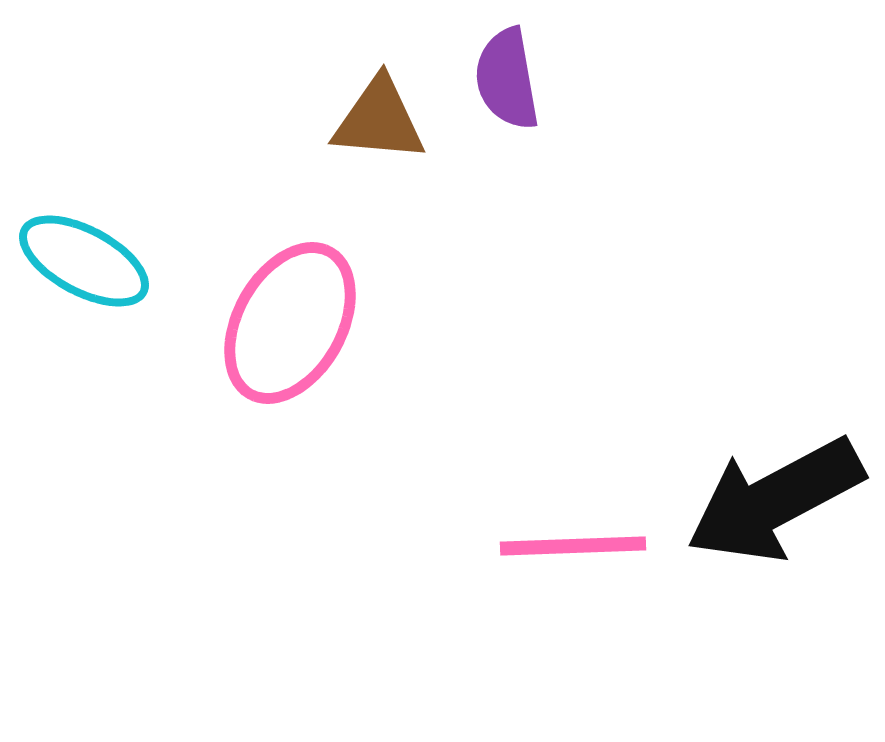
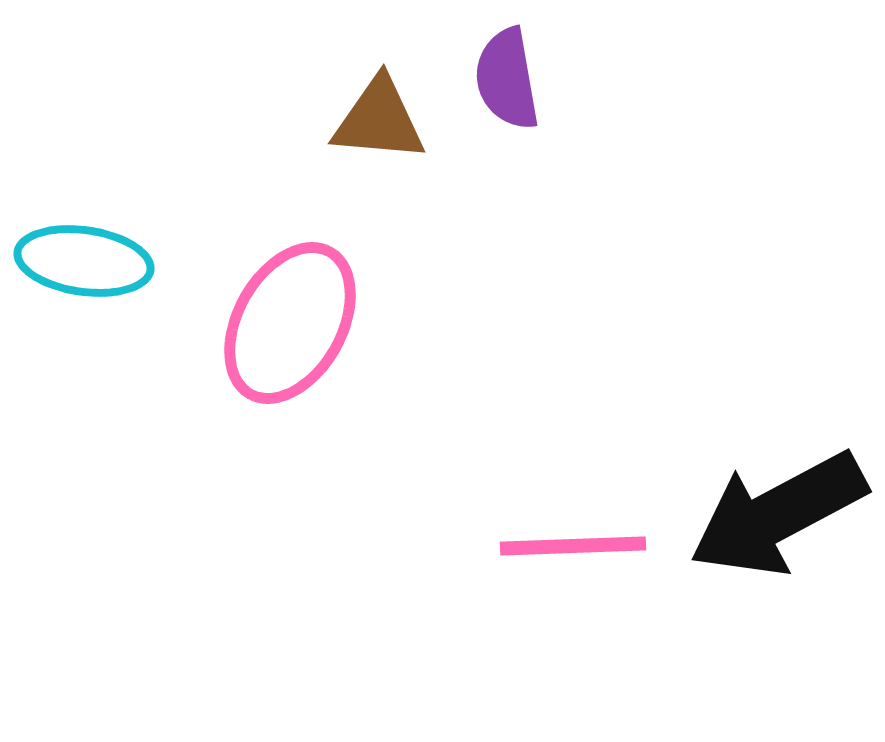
cyan ellipse: rotated 20 degrees counterclockwise
black arrow: moved 3 px right, 14 px down
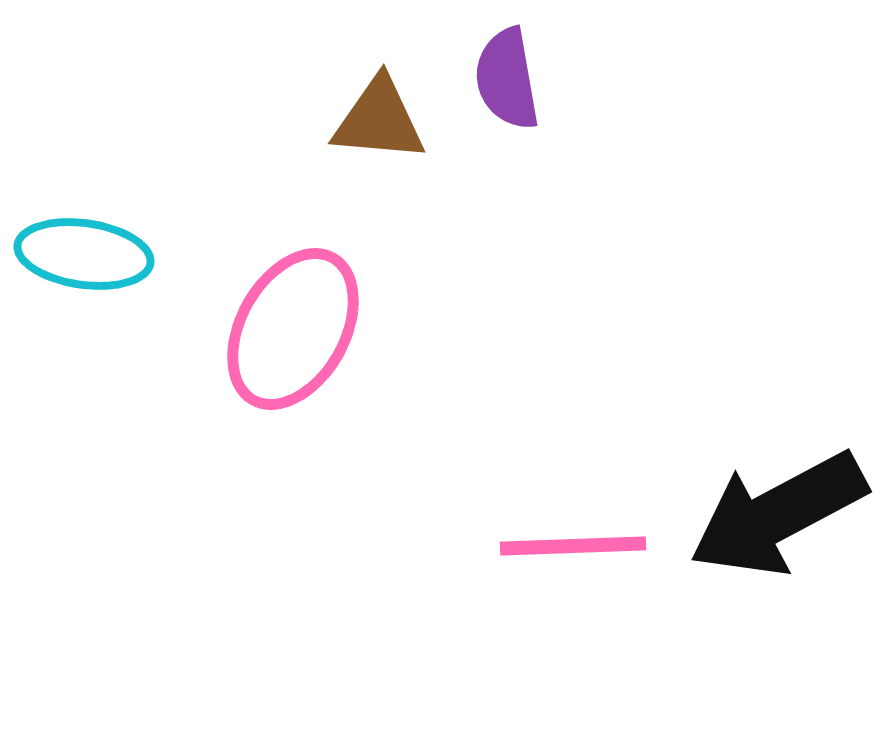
cyan ellipse: moved 7 px up
pink ellipse: moved 3 px right, 6 px down
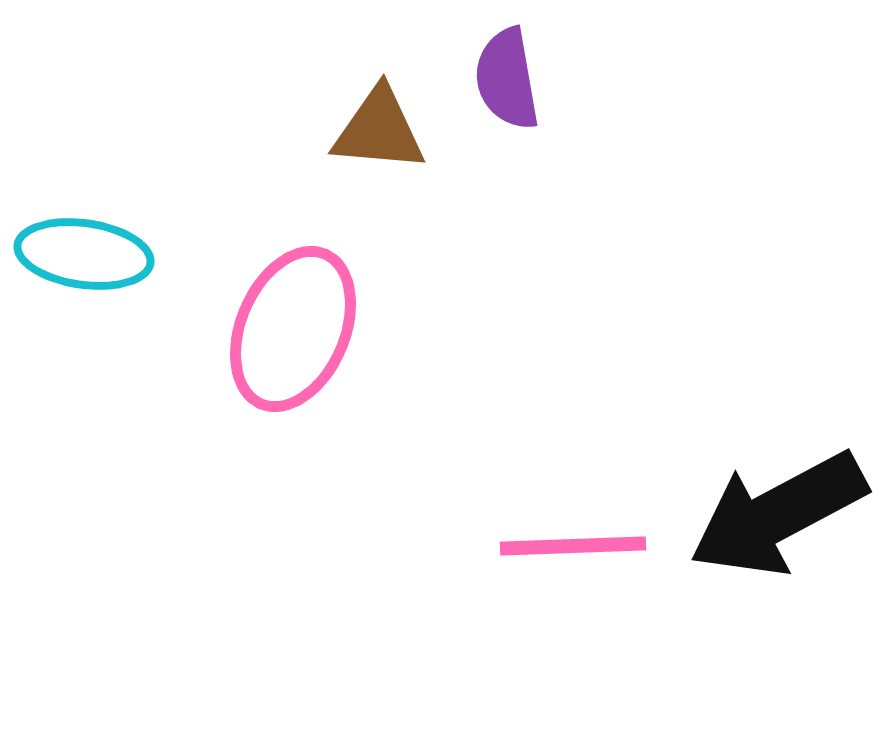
brown triangle: moved 10 px down
pink ellipse: rotated 6 degrees counterclockwise
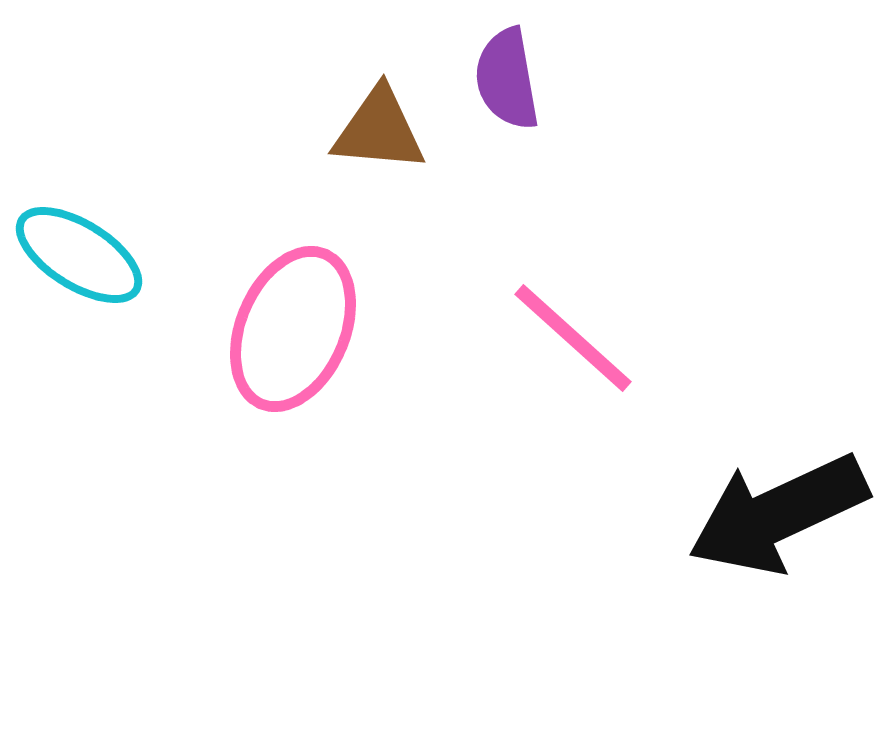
cyan ellipse: moved 5 px left, 1 px down; rotated 24 degrees clockwise
black arrow: rotated 3 degrees clockwise
pink line: moved 208 px up; rotated 44 degrees clockwise
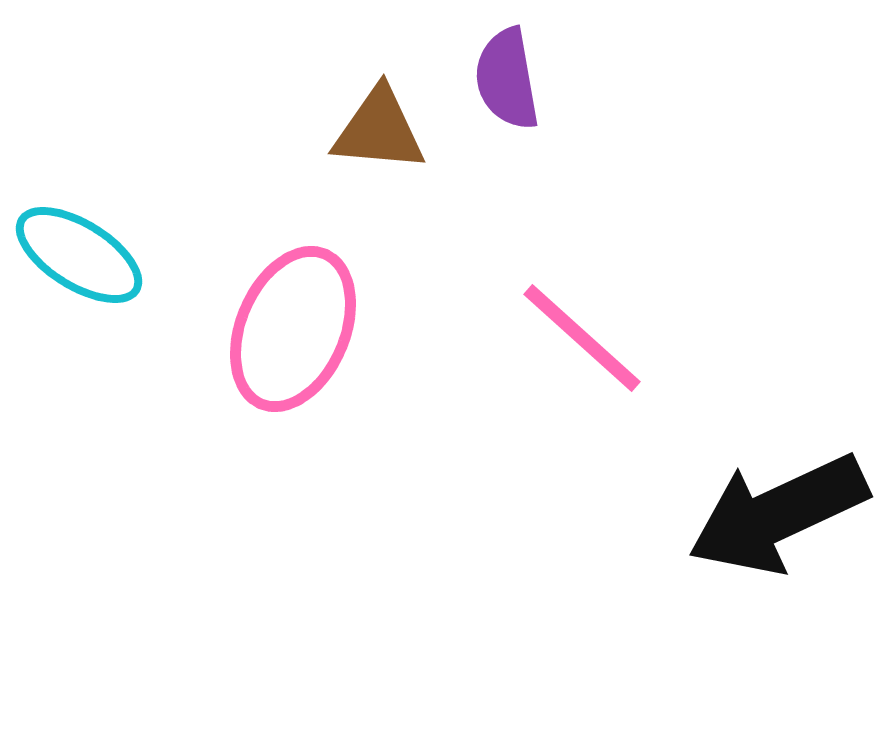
pink line: moved 9 px right
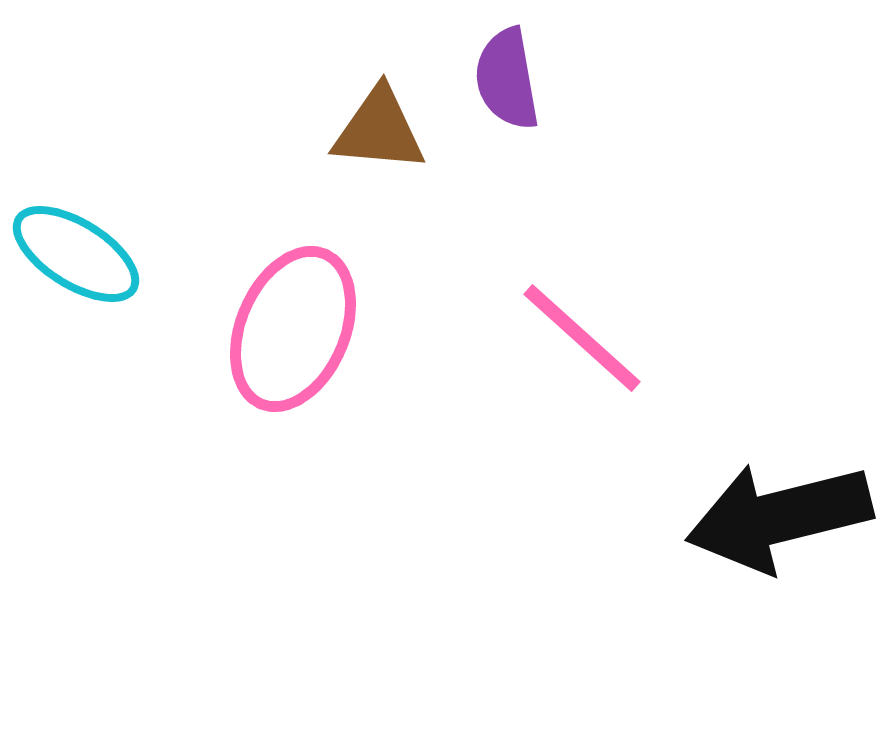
cyan ellipse: moved 3 px left, 1 px up
black arrow: moved 1 px right, 3 px down; rotated 11 degrees clockwise
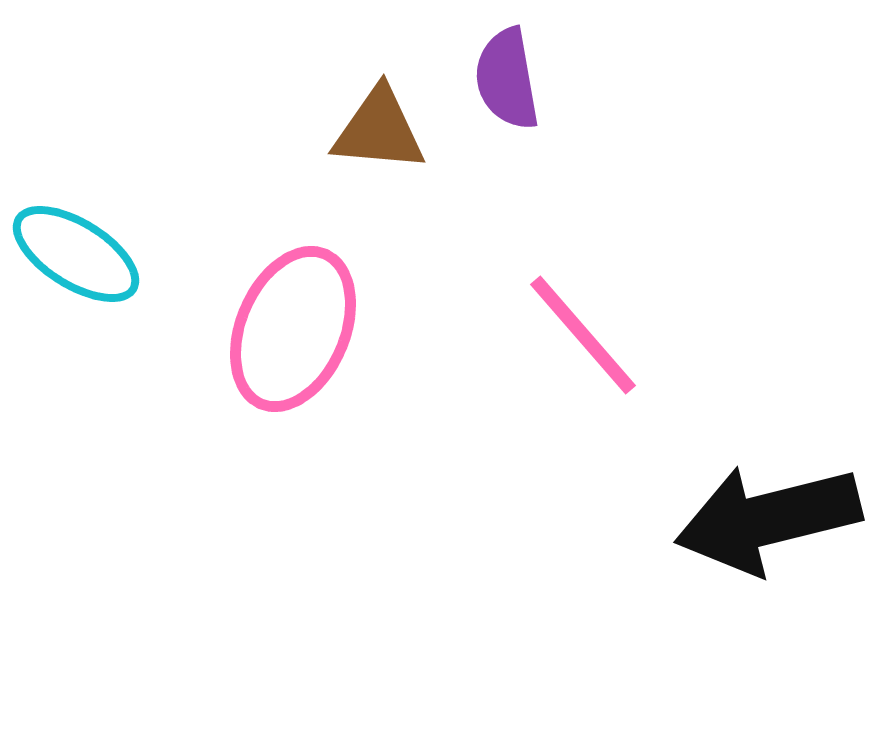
pink line: moved 1 px right, 3 px up; rotated 7 degrees clockwise
black arrow: moved 11 px left, 2 px down
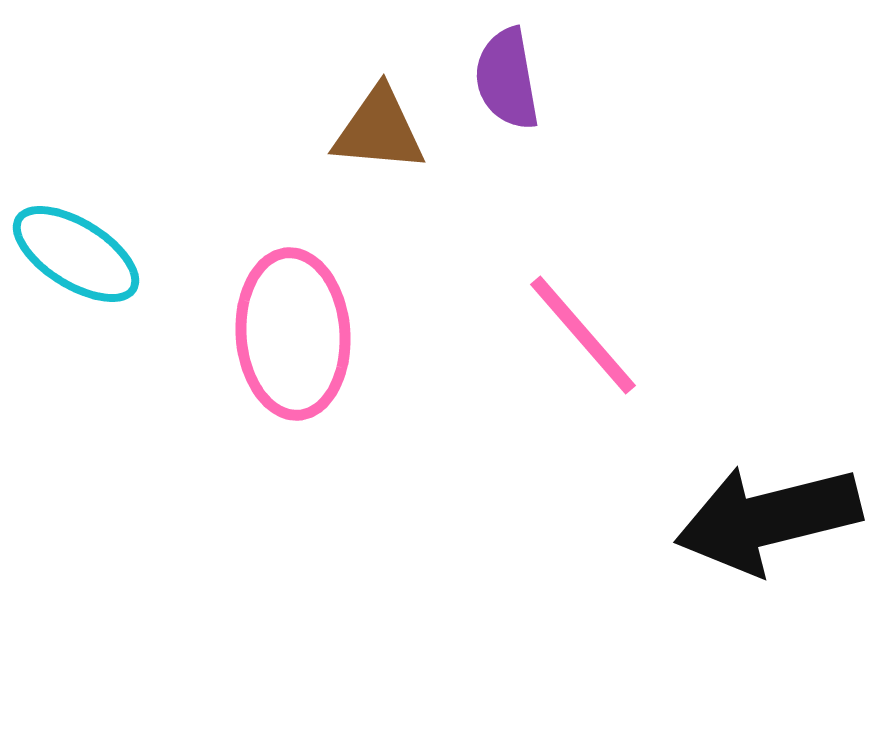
pink ellipse: moved 5 px down; rotated 27 degrees counterclockwise
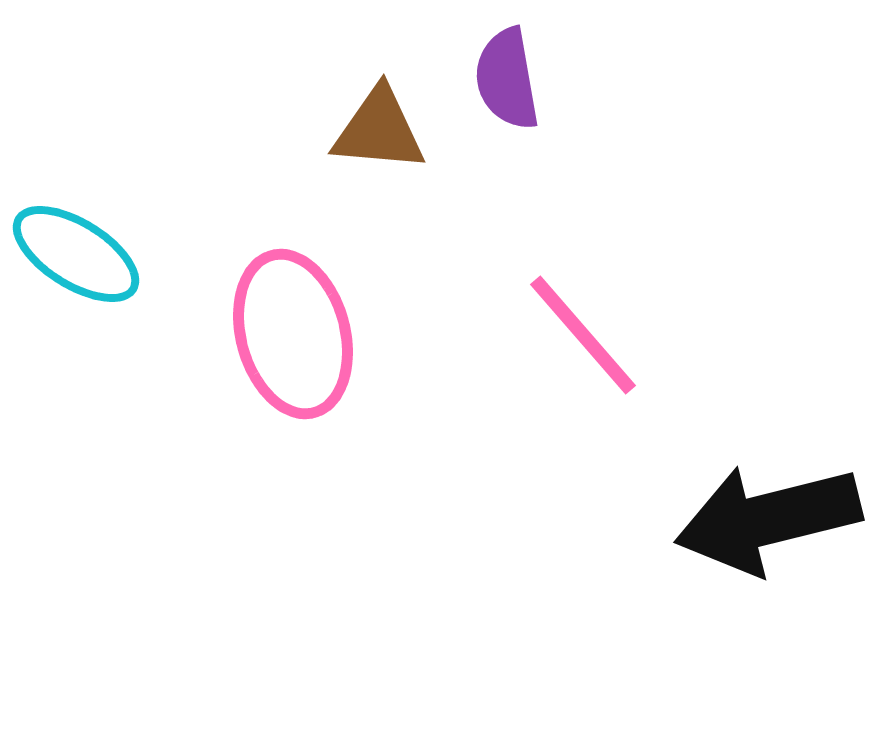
pink ellipse: rotated 11 degrees counterclockwise
